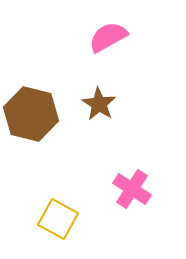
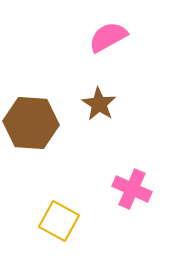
brown hexagon: moved 9 px down; rotated 10 degrees counterclockwise
pink cross: rotated 9 degrees counterclockwise
yellow square: moved 1 px right, 2 px down
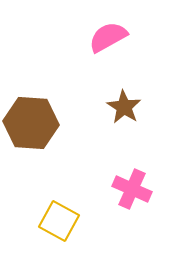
brown star: moved 25 px right, 3 px down
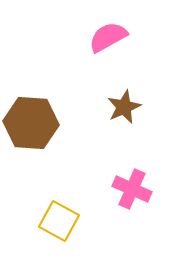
brown star: rotated 16 degrees clockwise
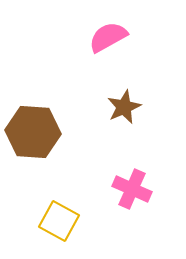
brown hexagon: moved 2 px right, 9 px down
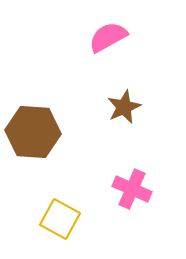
yellow square: moved 1 px right, 2 px up
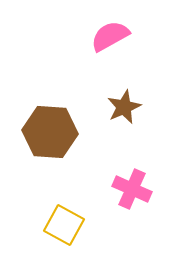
pink semicircle: moved 2 px right, 1 px up
brown hexagon: moved 17 px right
yellow square: moved 4 px right, 6 px down
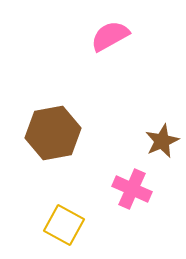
brown star: moved 38 px right, 34 px down
brown hexagon: moved 3 px right, 1 px down; rotated 14 degrees counterclockwise
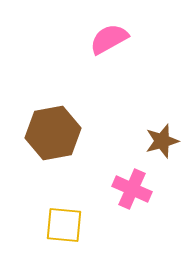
pink semicircle: moved 1 px left, 3 px down
brown star: rotated 8 degrees clockwise
yellow square: rotated 24 degrees counterclockwise
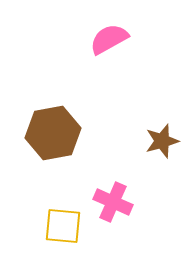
pink cross: moved 19 px left, 13 px down
yellow square: moved 1 px left, 1 px down
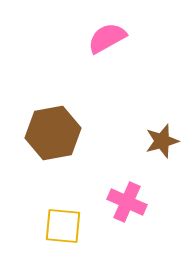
pink semicircle: moved 2 px left, 1 px up
pink cross: moved 14 px right
